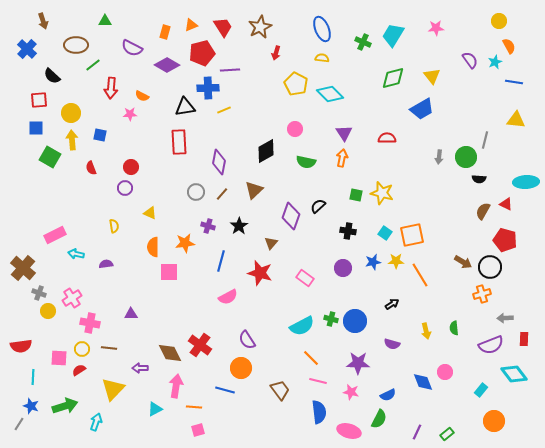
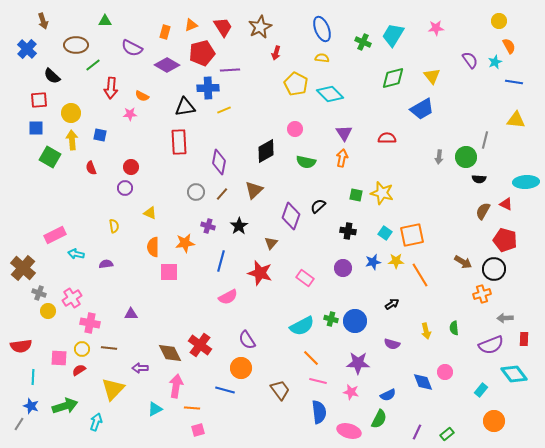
black circle at (490, 267): moved 4 px right, 2 px down
orange line at (194, 407): moved 2 px left, 1 px down
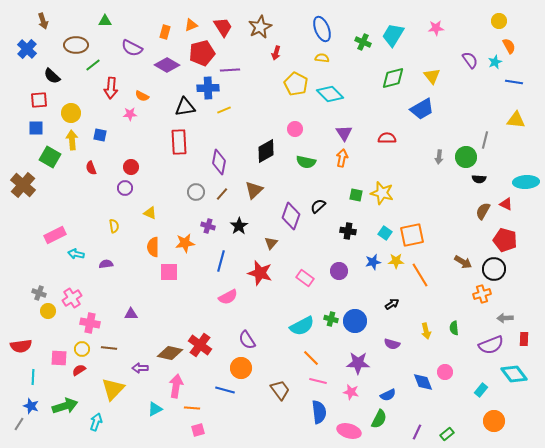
brown cross at (23, 268): moved 83 px up
purple circle at (343, 268): moved 4 px left, 3 px down
brown diamond at (170, 353): rotated 50 degrees counterclockwise
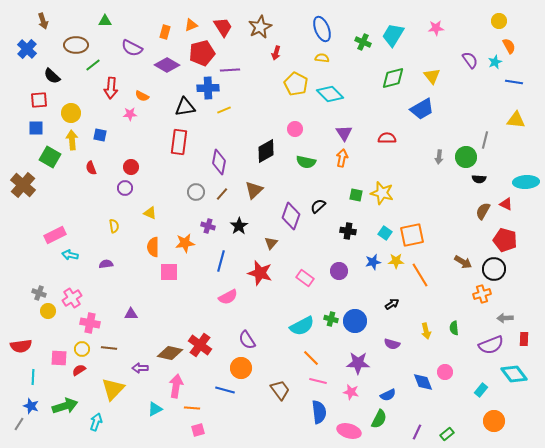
red rectangle at (179, 142): rotated 10 degrees clockwise
cyan arrow at (76, 254): moved 6 px left, 1 px down
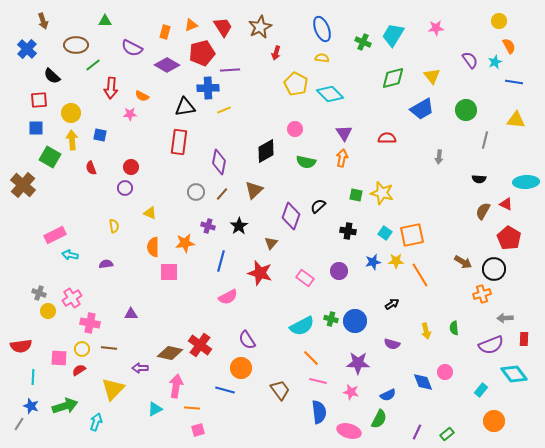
green circle at (466, 157): moved 47 px up
red pentagon at (505, 240): moved 4 px right, 2 px up; rotated 15 degrees clockwise
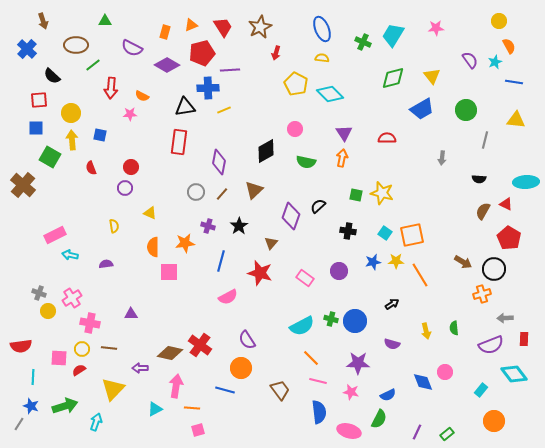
gray arrow at (439, 157): moved 3 px right, 1 px down
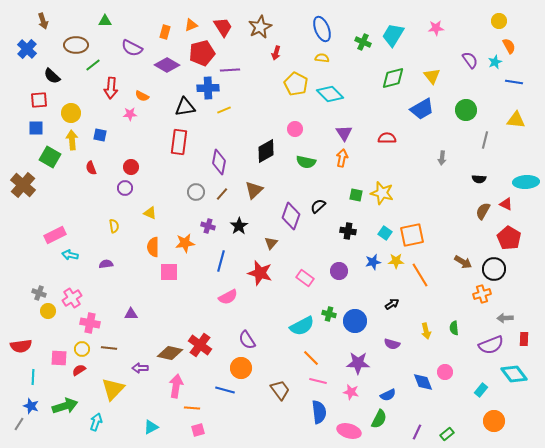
green cross at (331, 319): moved 2 px left, 5 px up
cyan triangle at (155, 409): moved 4 px left, 18 px down
